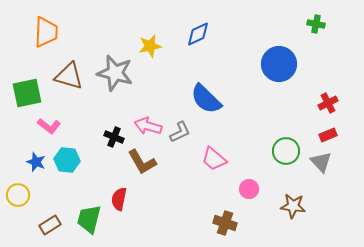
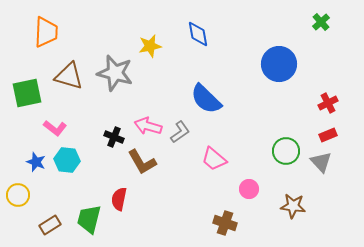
green cross: moved 5 px right, 2 px up; rotated 36 degrees clockwise
blue diamond: rotated 76 degrees counterclockwise
pink L-shape: moved 6 px right, 2 px down
gray L-shape: rotated 10 degrees counterclockwise
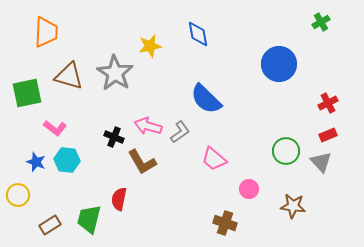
green cross: rotated 12 degrees clockwise
gray star: rotated 18 degrees clockwise
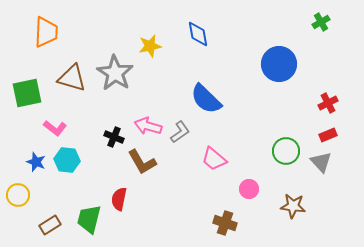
brown triangle: moved 3 px right, 2 px down
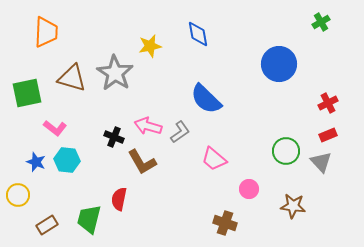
brown rectangle: moved 3 px left
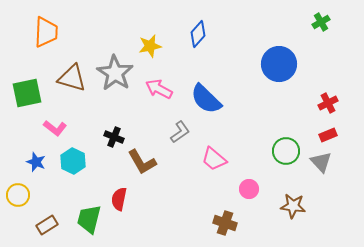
blue diamond: rotated 52 degrees clockwise
pink arrow: moved 11 px right, 37 px up; rotated 12 degrees clockwise
cyan hexagon: moved 6 px right, 1 px down; rotated 20 degrees clockwise
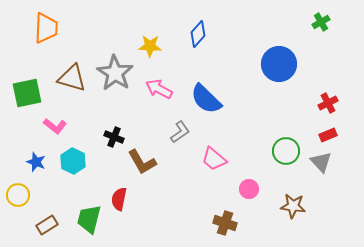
orange trapezoid: moved 4 px up
yellow star: rotated 15 degrees clockwise
pink L-shape: moved 2 px up
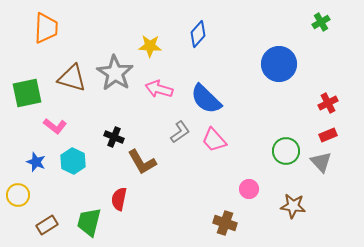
pink arrow: rotated 12 degrees counterclockwise
pink trapezoid: moved 19 px up; rotated 8 degrees clockwise
green trapezoid: moved 3 px down
